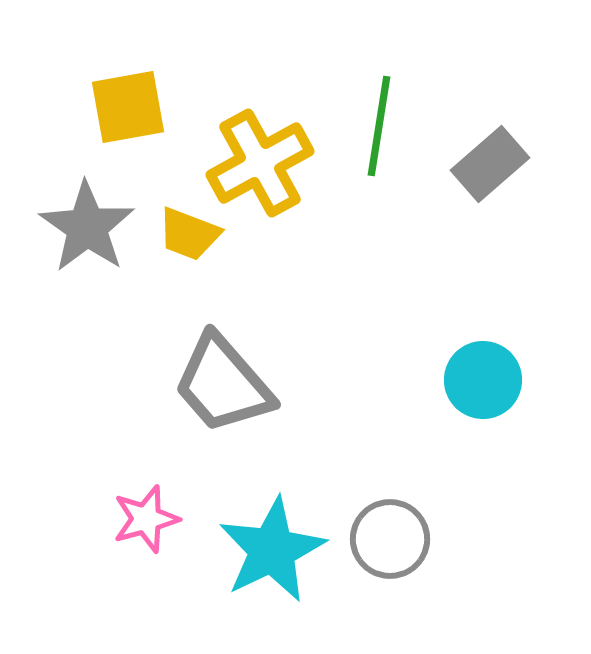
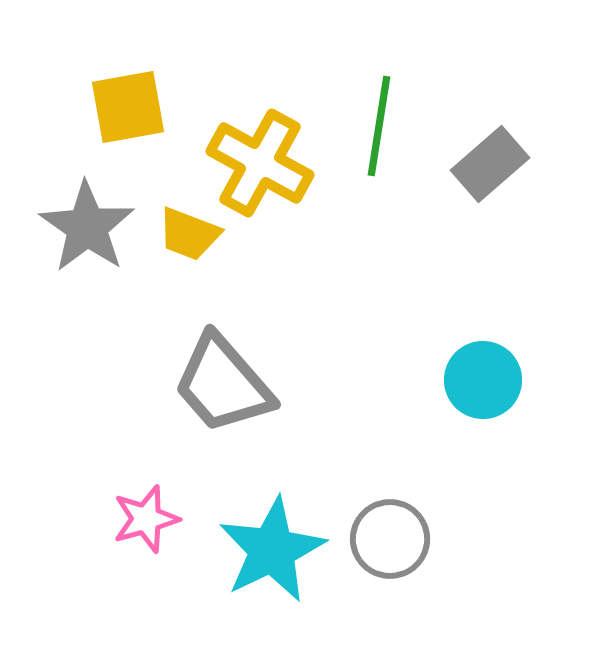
yellow cross: rotated 32 degrees counterclockwise
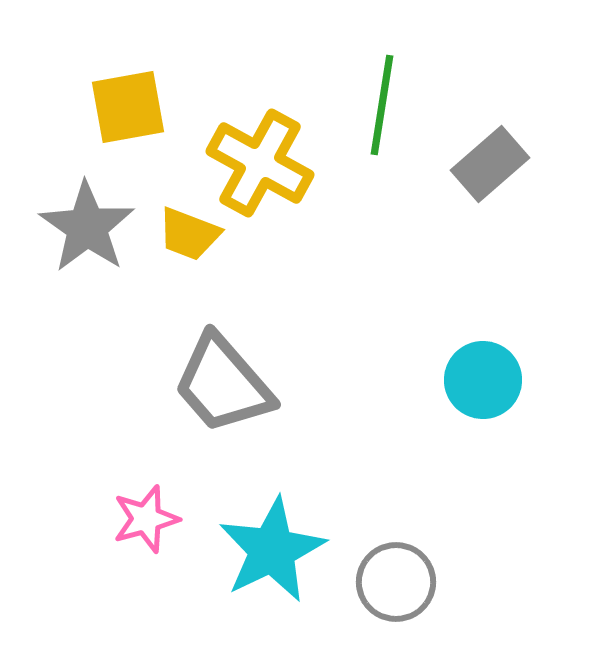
green line: moved 3 px right, 21 px up
gray circle: moved 6 px right, 43 px down
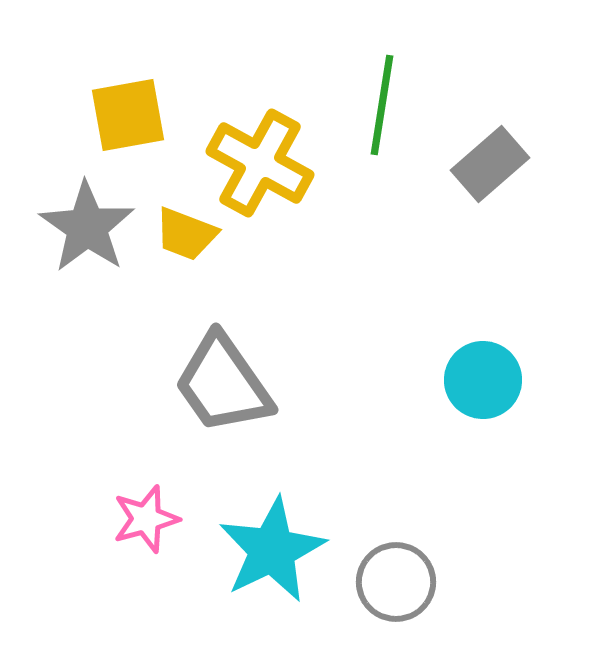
yellow square: moved 8 px down
yellow trapezoid: moved 3 px left
gray trapezoid: rotated 6 degrees clockwise
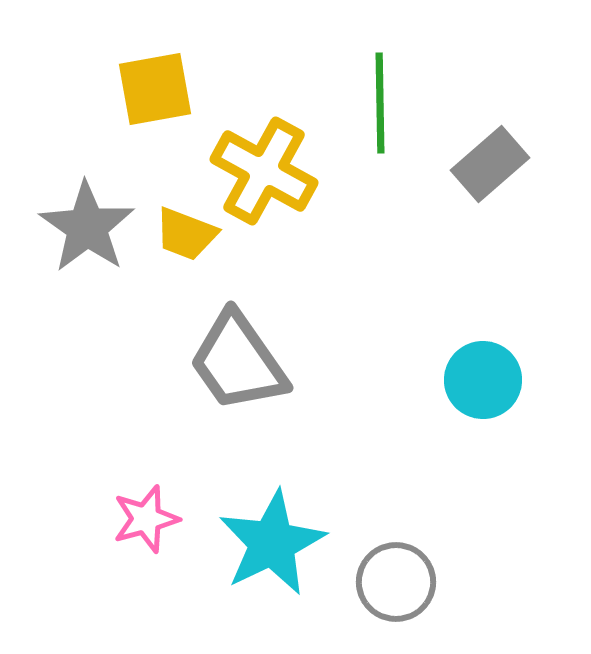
green line: moved 2 px left, 2 px up; rotated 10 degrees counterclockwise
yellow square: moved 27 px right, 26 px up
yellow cross: moved 4 px right, 8 px down
gray trapezoid: moved 15 px right, 22 px up
cyan star: moved 7 px up
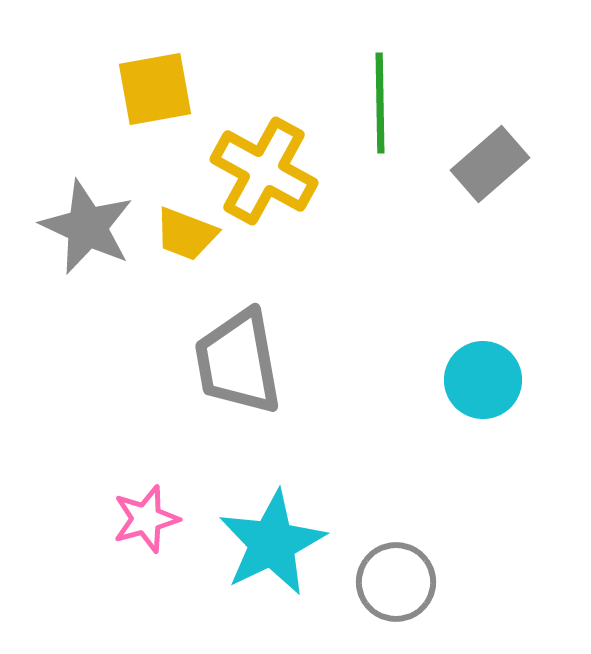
gray star: rotated 10 degrees counterclockwise
gray trapezoid: rotated 25 degrees clockwise
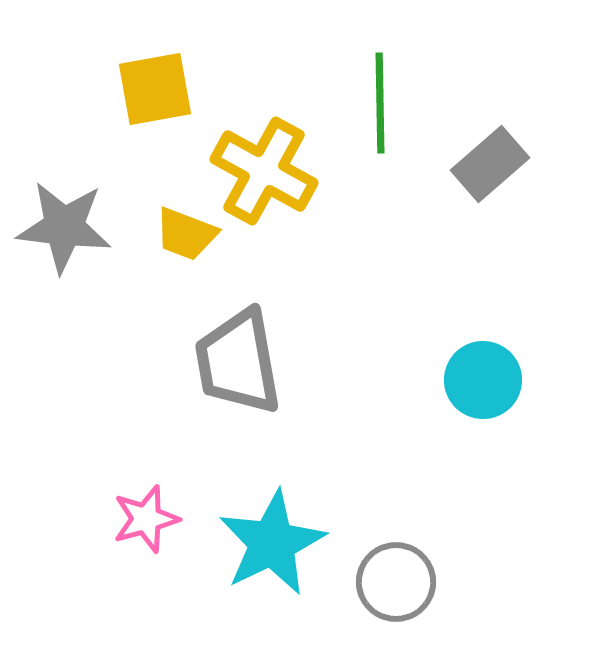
gray star: moved 23 px left; rotated 18 degrees counterclockwise
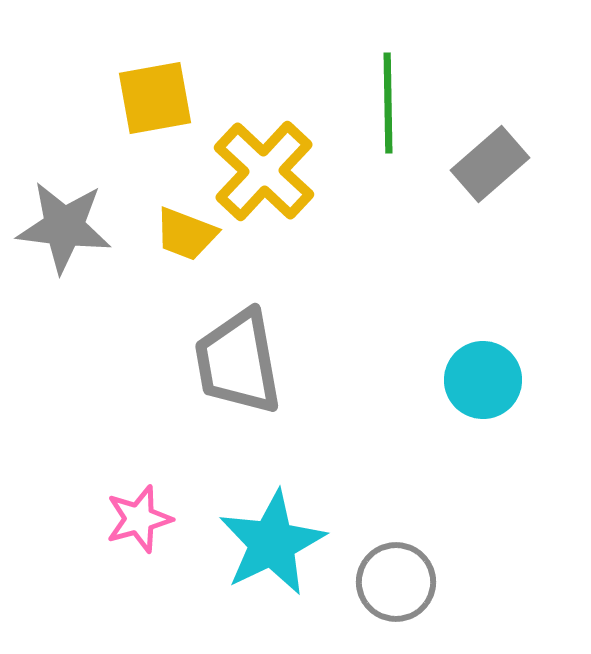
yellow square: moved 9 px down
green line: moved 8 px right
yellow cross: rotated 14 degrees clockwise
pink star: moved 7 px left
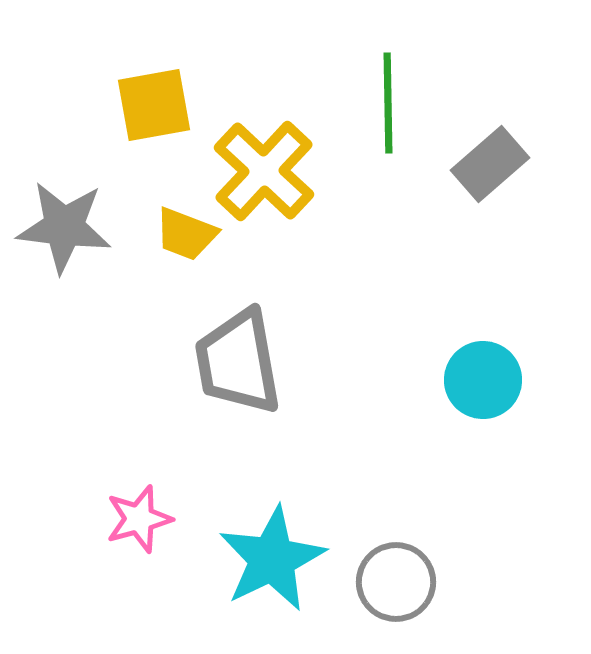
yellow square: moved 1 px left, 7 px down
cyan star: moved 16 px down
